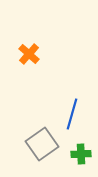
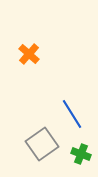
blue line: rotated 48 degrees counterclockwise
green cross: rotated 24 degrees clockwise
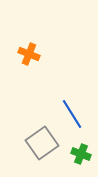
orange cross: rotated 20 degrees counterclockwise
gray square: moved 1 px up
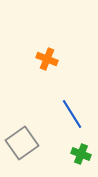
orange cross: moved 18 px right, 5 px down
gray square: moved 20 px left
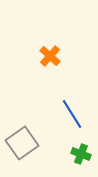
orange cross: moved 3 px right, 3 px up; rotated 20 degrees clockwise
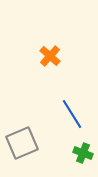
gray square: rotated 12 degrees clockwise
green cross: moved 2 px right, 1 px up
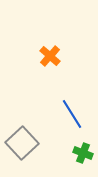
gray square: rotated 20 degrees counterclockwise
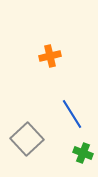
orange cross: rotated 35 degrees clockwise
gray square: moved 5 px right, 4 px up
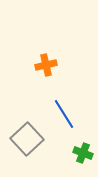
orange cross: moved 4 px left, 9 px down
blue line: moved 8 px left
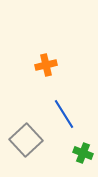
gray square: moved 1 px left, 1 px down
